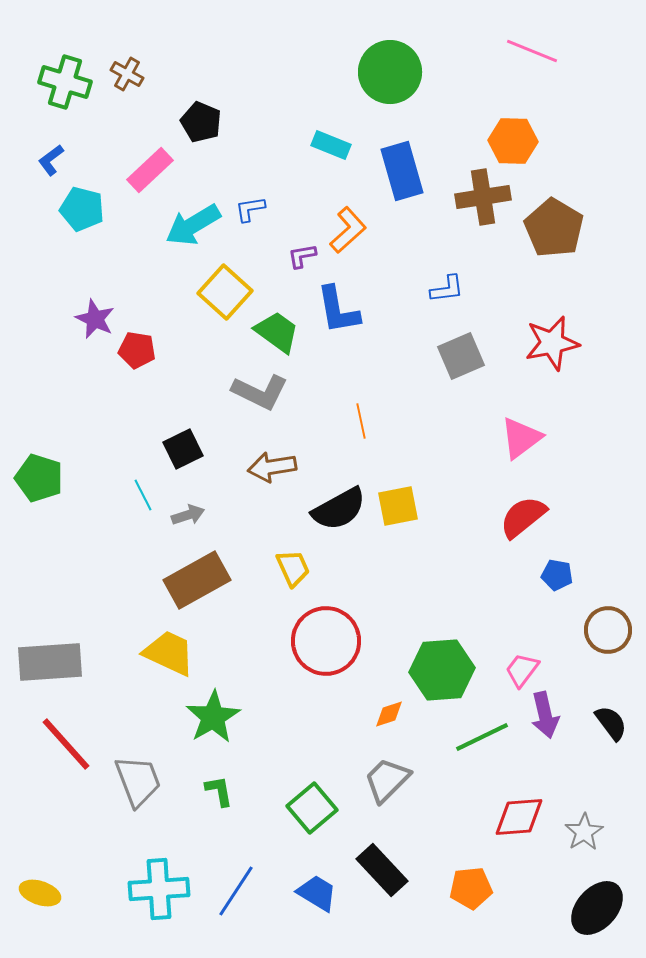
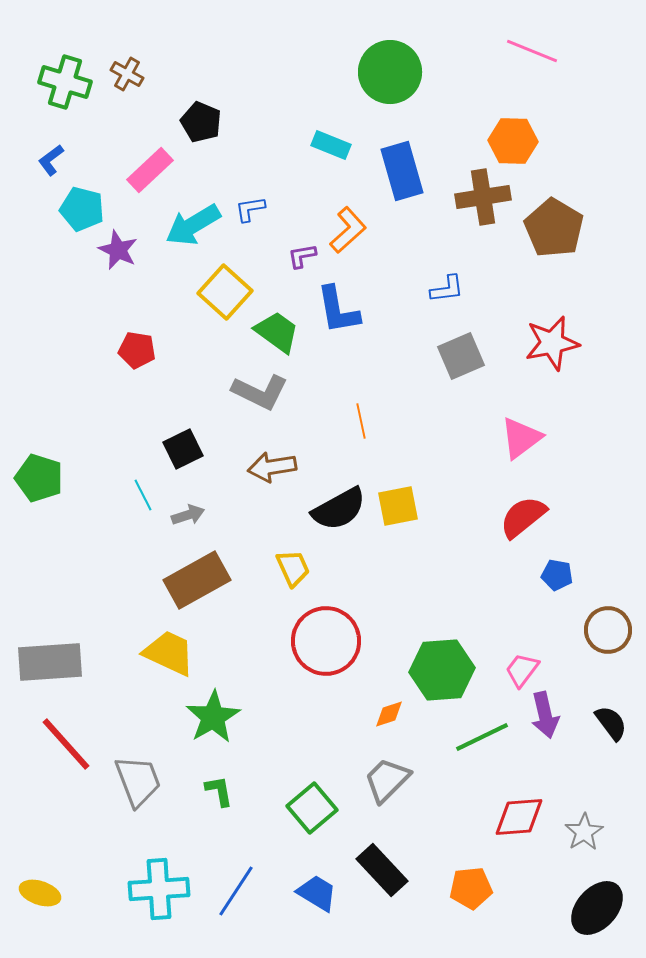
purple star at (95, 319): moved 23 px right, 69 px up
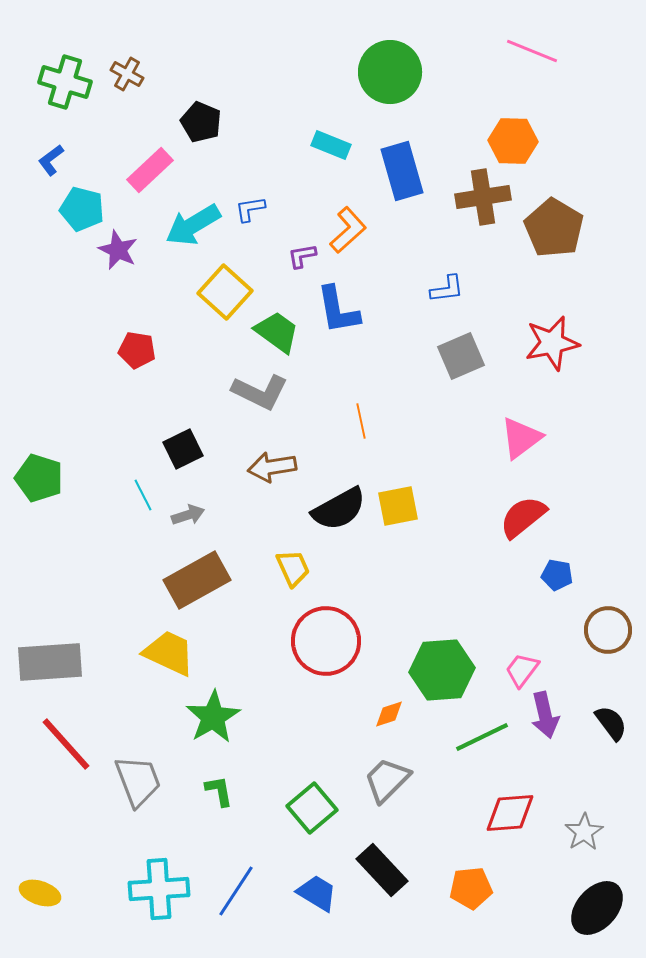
red diamond at (519, 817): moved 9 px left, 4 px up
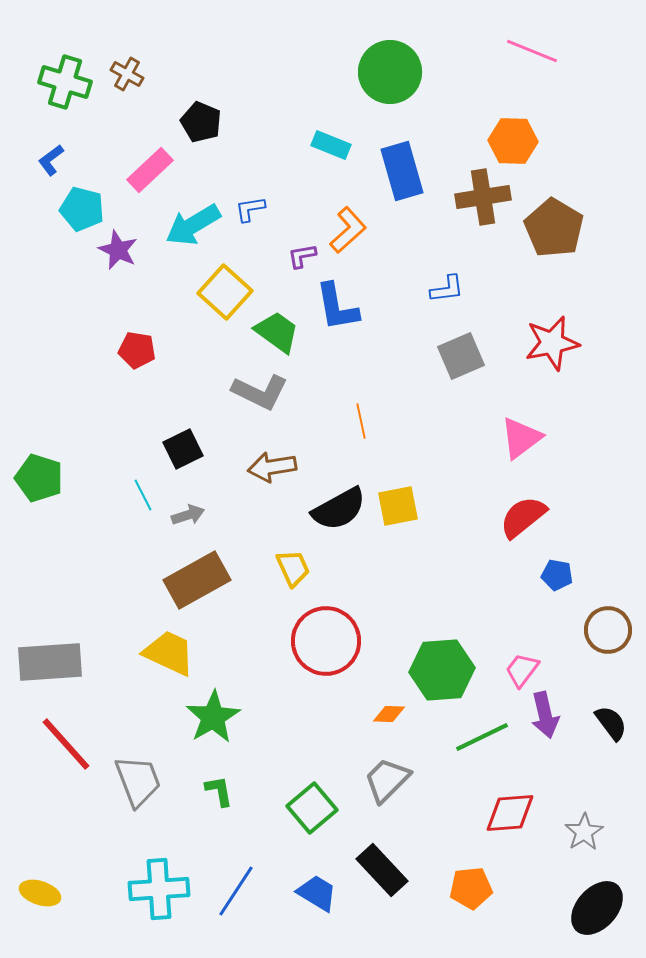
blue L-shape at (338, 310): moved 1 px left, 3 px up
orange diamond at (389, 714): rotated 20 degrees clockwise
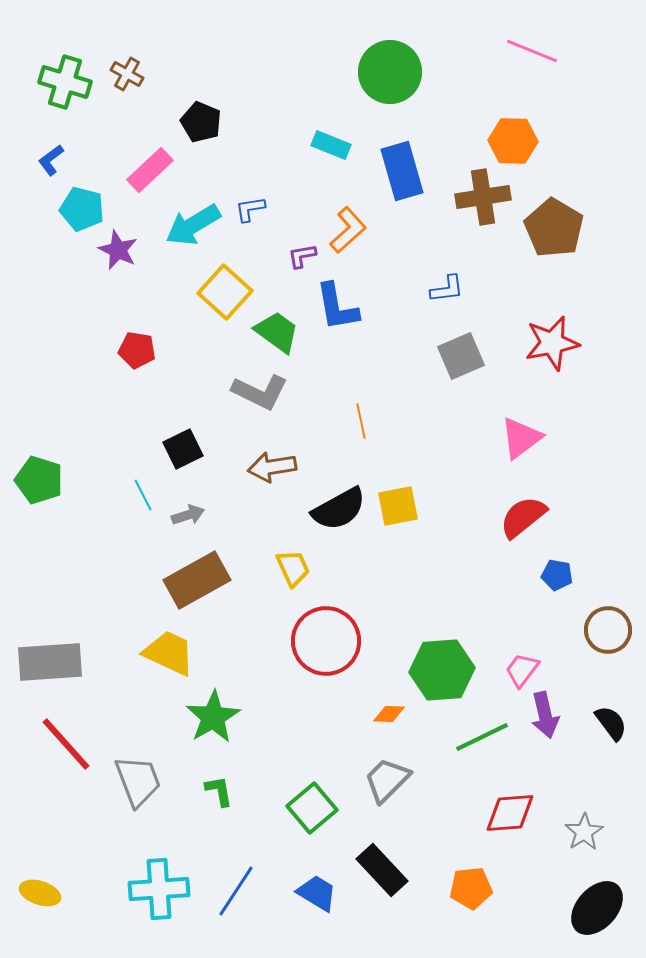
green pentagon at (39, 478): moved 2 px down
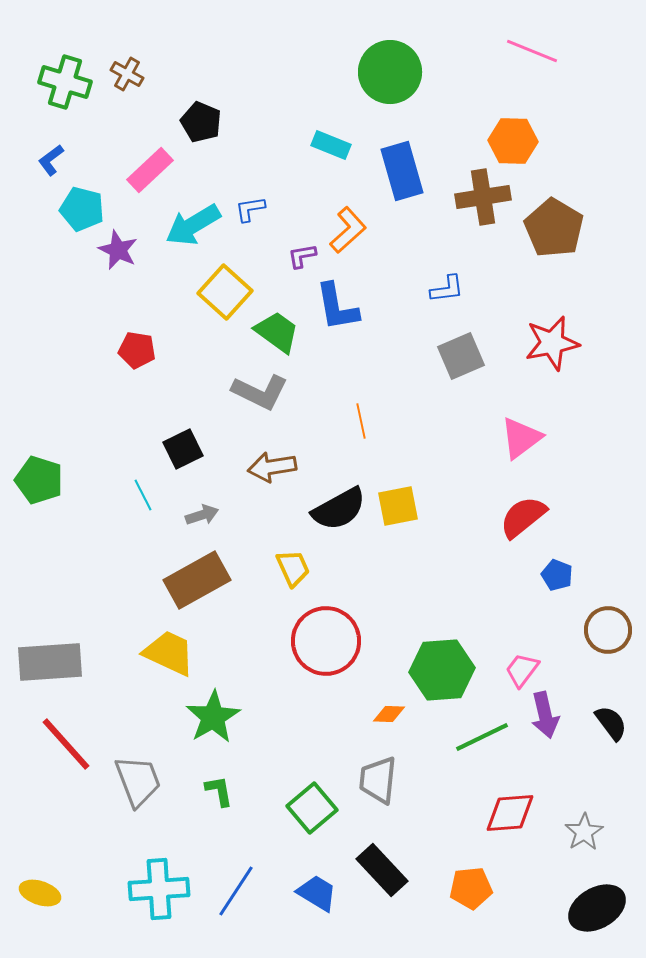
gray arrow at (188, 515): moved 14 px right
blue pentagon at (557, 575): rotated 12 degrees clockwise
gray trapezoid at (387, 780): moved 9 px left; rotated 39 degrees counterclockwise
black ellipse at (597, 908): rotated 18 degrees clockwise
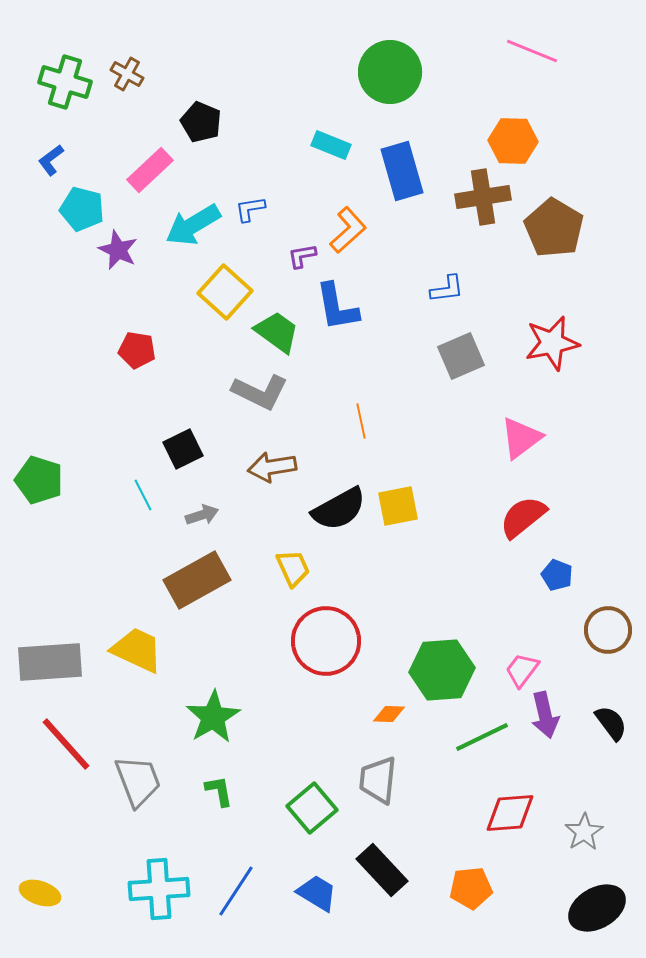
yellow trapezoid at (169, 653): moved 32 px left, 3 px up
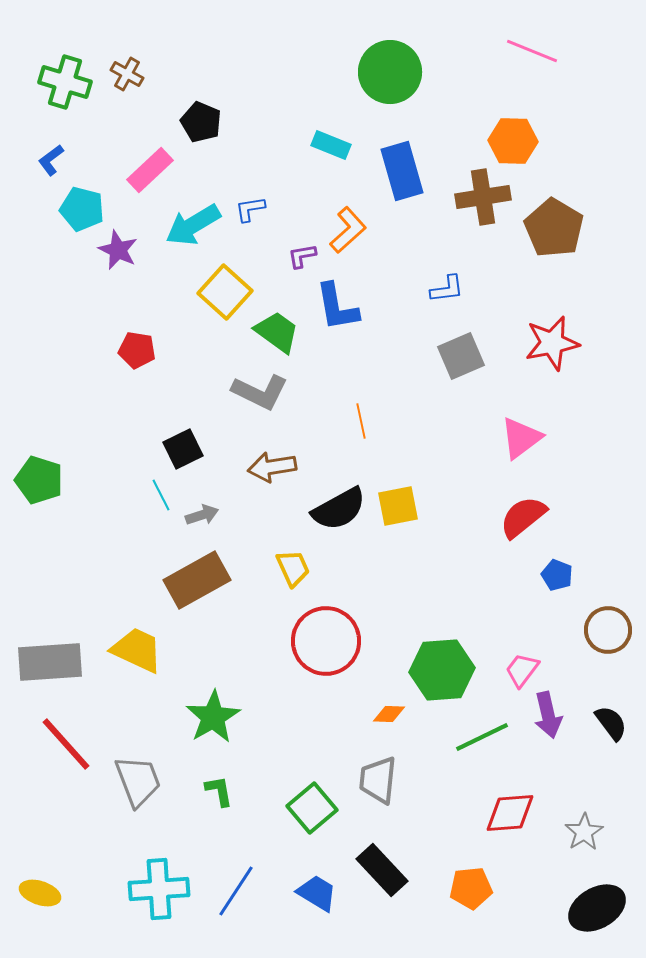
cyan line at (143, 495): moved 18 px right
purple arrow at (545, 715): moved 3 px right
